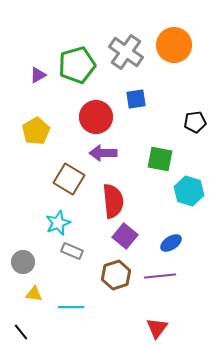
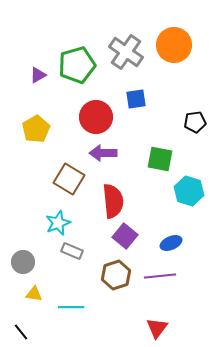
yellow pentagon: moved 2 px up
blue ellipse: rotated 10 degrees clockwise
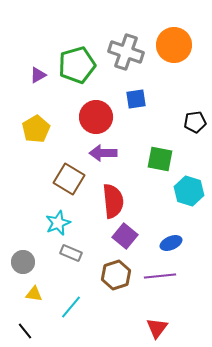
gray cross: rotated 16 degrees counterclockwise
gray rectangle: moved 1 px left, 2 px down
cyan line: rotated 50 degrees counterclockwise
black line: moved 4 px right, 1 px up
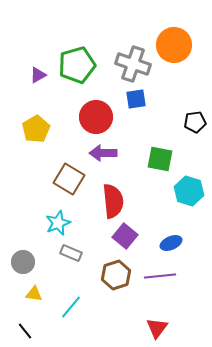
gray cross: moved 7 px right, 12 px down
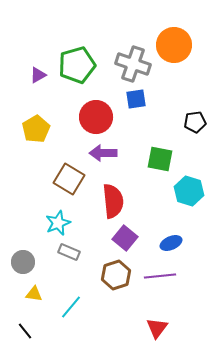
purple square: moved 2 px down
gray rectangle: moved 2 px left, 1 px up
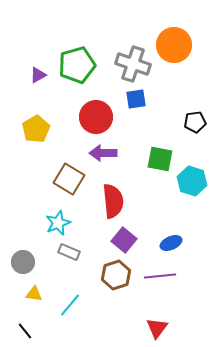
cyan hexagon: moved 3 px right, 10 px up
purple square: moved 1 px left, 2 px down
cyan line: moved 1 px left, 2 px up
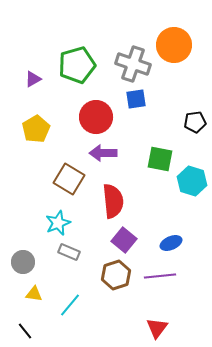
purple triangle: moved 5 px left, 4 px down
